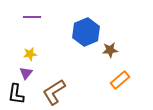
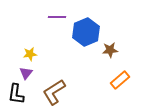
purple line: moved 25 px right
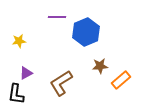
brown star: moved 10 px left, 16 px down
yellow star: moved 11 px left, 13 px up
purple triangle: rotated 24 degrees clockwise
orange rectangle: moved 1 px right
brown L-shape: moved 7 px right, 9 px up
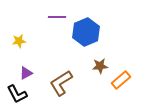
black L-shape: moved 1 px right; rotated 35 degrees counterclockwise
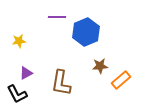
brown L-shape: rotated 48 degrees counterclockwise
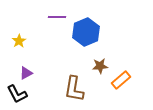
yellow star: rotated 24 degrees counterclockwise
brown L-shape: moved 13 px right, 6 px down
